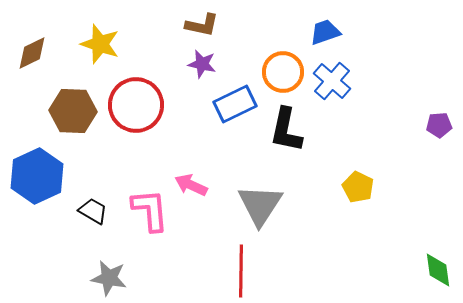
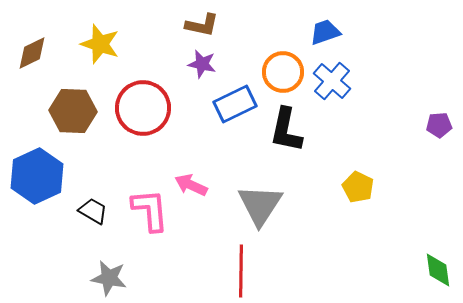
red circle: moved 7 px right, 3 px down
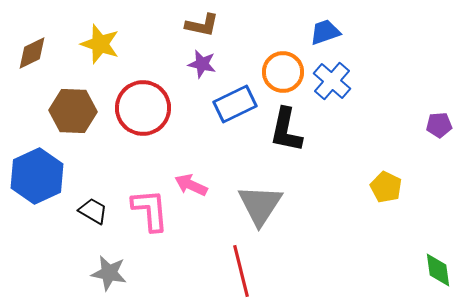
yellow pentagon: moved 28 px right
red line: rotated 15 degrees counterclockwise
gray star: moved 5 px up
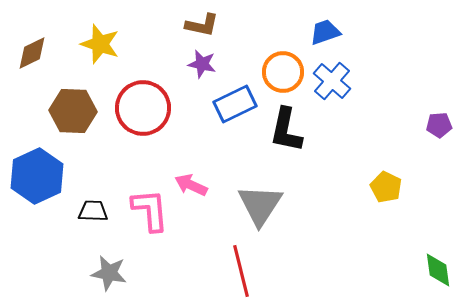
black trapezoid: rotated 28 degrees counterclockwise
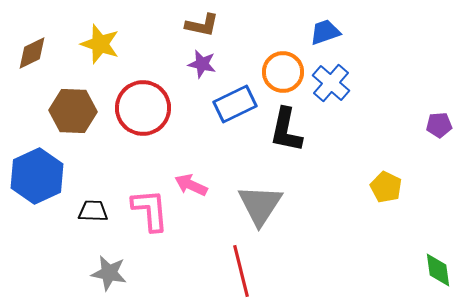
blue cross: moved 1 px left, 2 px down
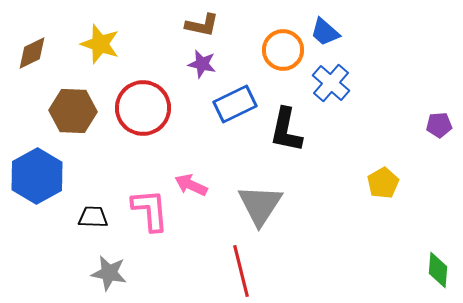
blue trapezoid: rotated 120 degrees counterclockwise
orange circle: moved 22 px up
blue hexagon: rotated 4 degrees counterclockwise
yellow pentagon: moved 3 px left, 4 px up; rotated 16 degrees clockwise
black trapezoid: moved 6 px down
green diamond: rotated 12 degrees clockwise
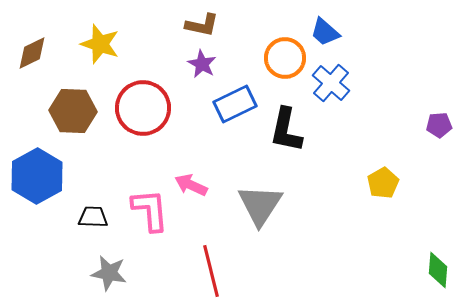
orange circle: moved 2 px right, 8 px down
purple star: rotated 16 degrees clockwise
red line: moved 30 px left
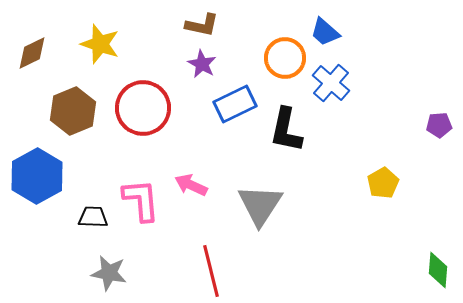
brown hexagon: rotated 24 degrees counterclockwise
pink L-shape: moved 9 px left, 10 px up
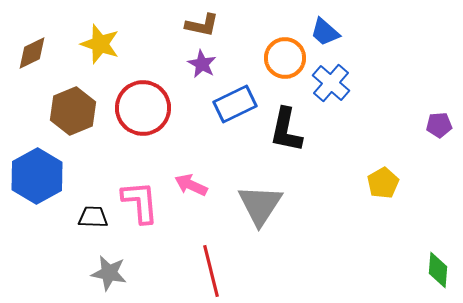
pink L-shape: moved 1 px left, 2 px down
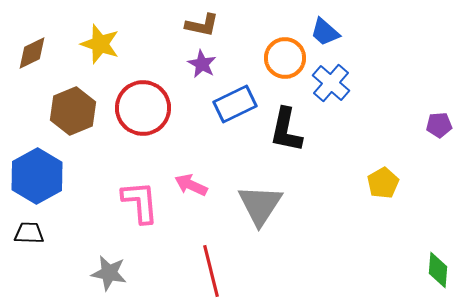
black trapezoid: moved 64 px left, 16 px down
